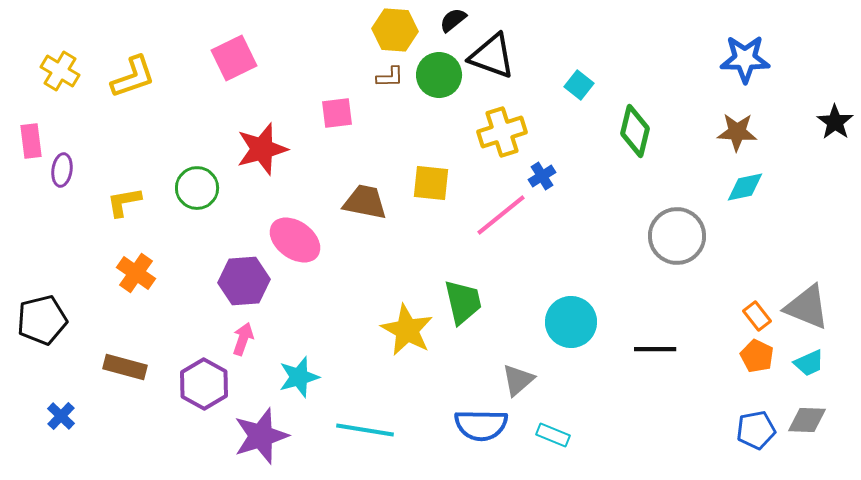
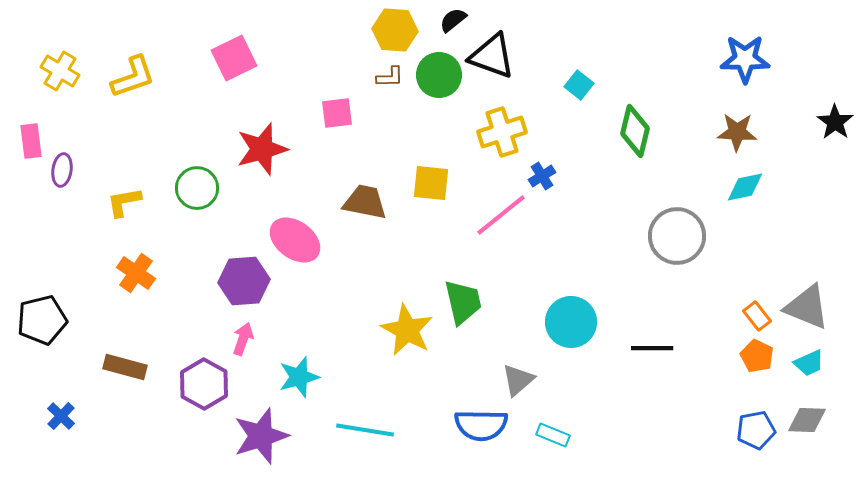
black line at (655, 349): moved 3 px left, 1 px up
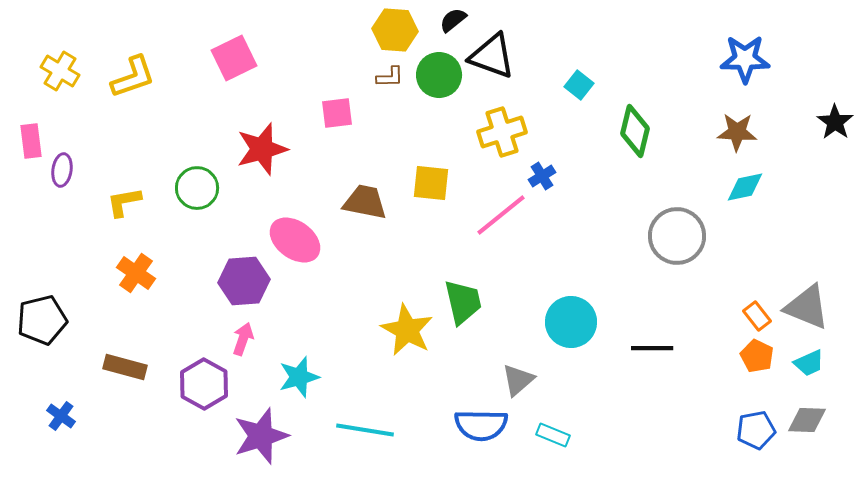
blue cross at (61, 416): rotated 8 degrees counterclockwise
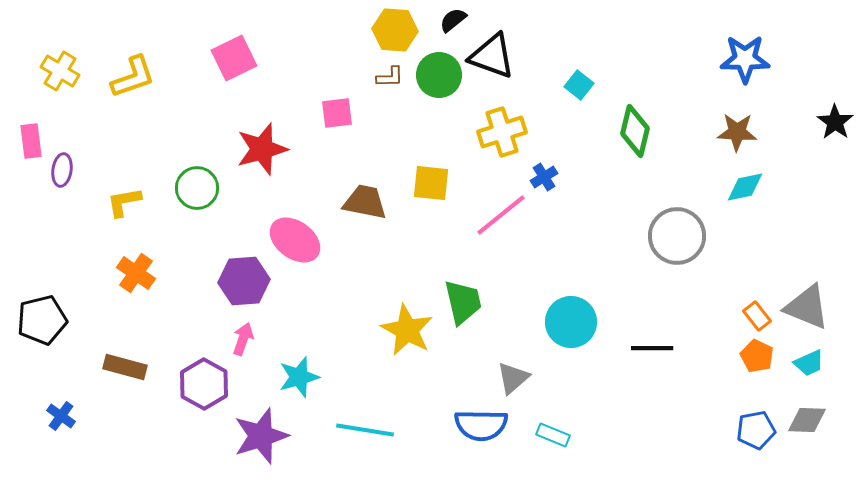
blue cross at (542, 176): moved 2 px right, 1 px down
gray triangle at (518, 380): moved 5 px left, 2 px up
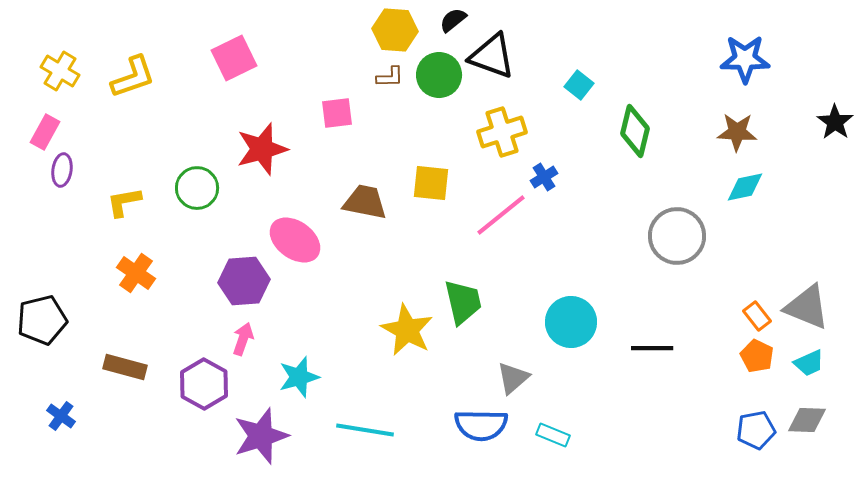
pink rectangle at (31, 141): moved 14 px right, 9 px up; rotated 36 degrees clockwise
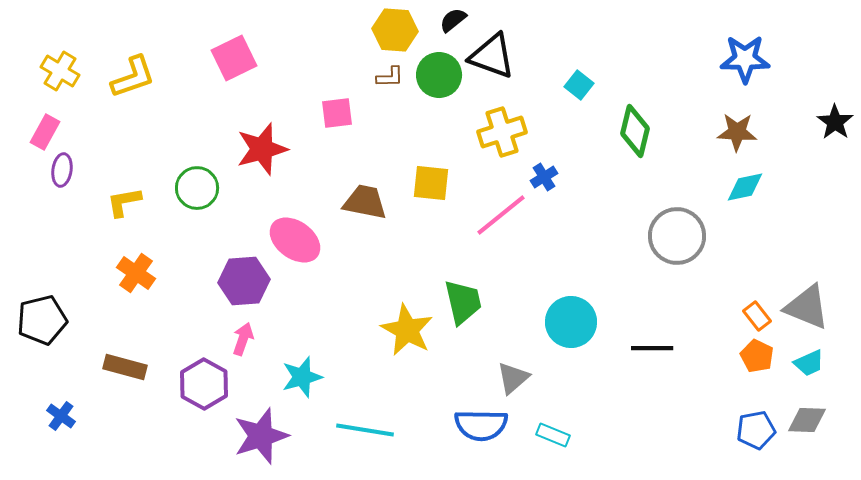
cyan star at (299, 377): moved 3 px right
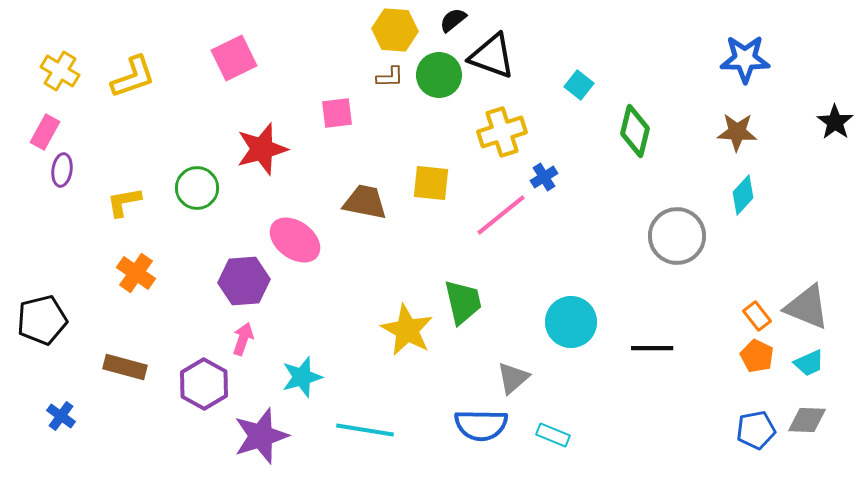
cyan diamond at (745, 187): moved 2 px left, 8 px down; rotated 36 degrees counterclockwise
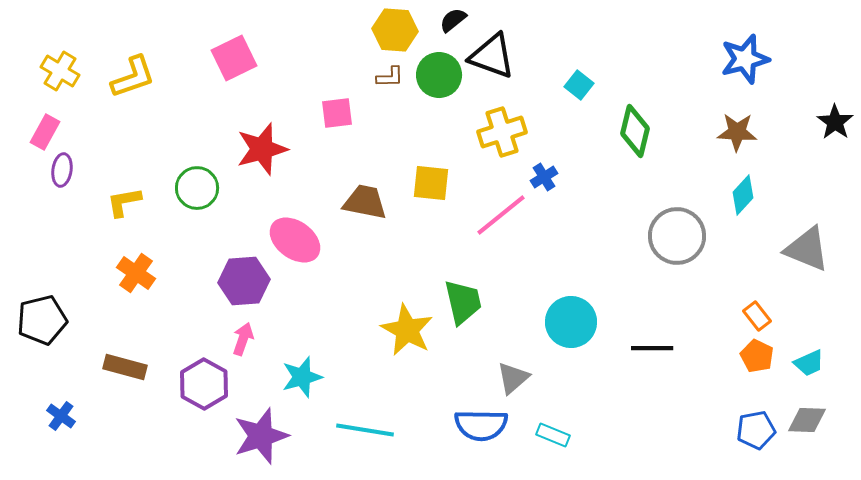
blue star at (745, 59): rotated 15 degrees counterclockwise
gray triangle at (807, 307): moved 58 px up
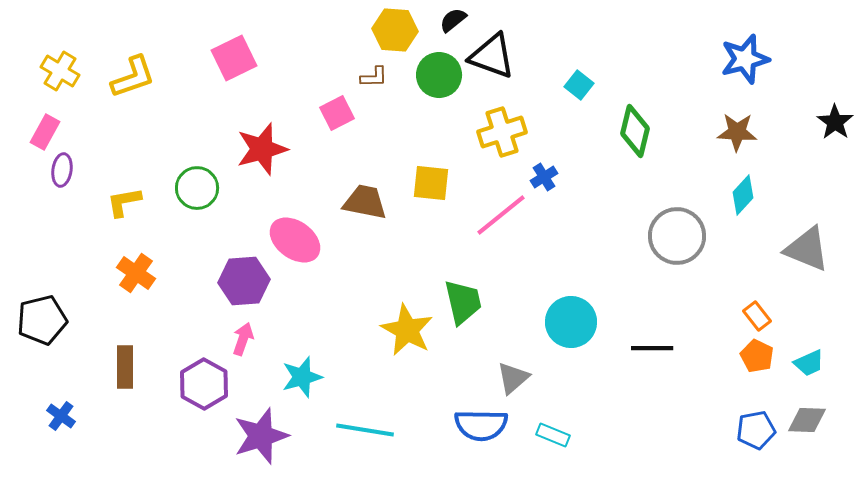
brown L-shape at (390, 77): moved 16 px left
pink square at (337, 113): rotated 20 degrees counterclockwise
brown rectangle at (125, 367): rotated 75 degrees clockwise
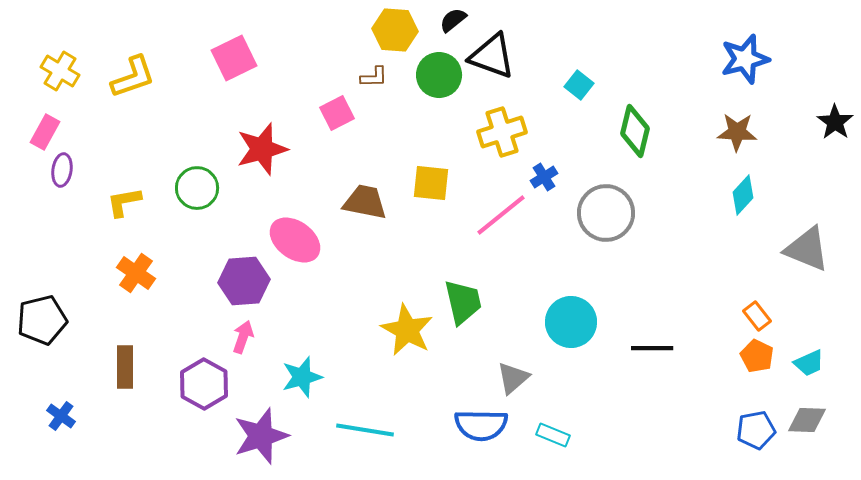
gray circle at (677, 236): moved 71 px left, 23 px up
pink arrow at (243, 339): moved 2 px up
